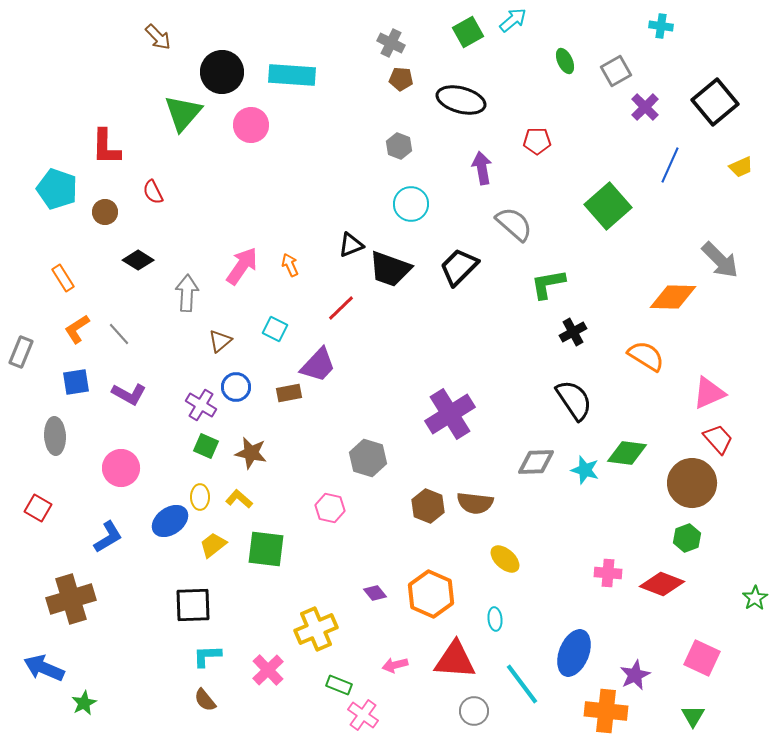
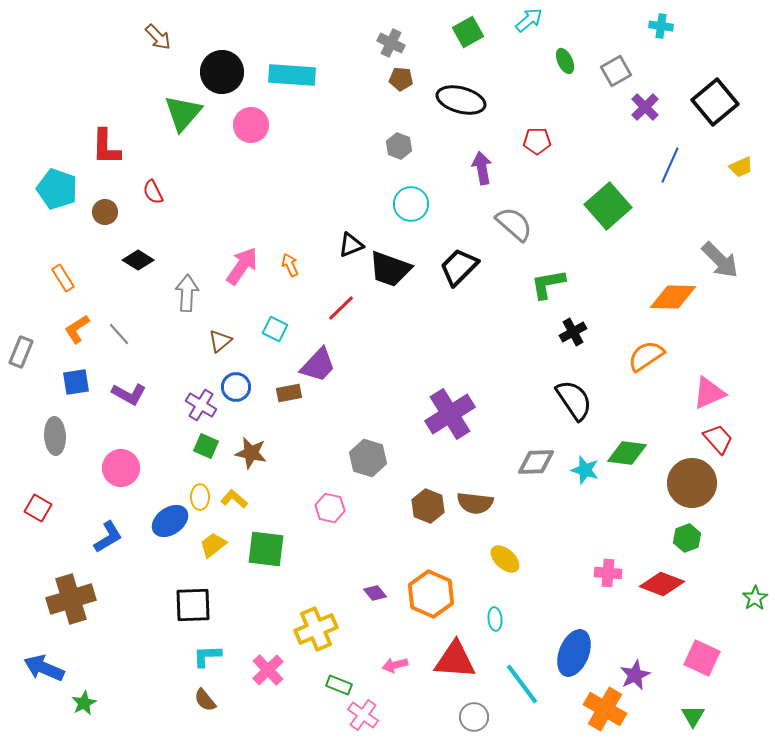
cyan arrow at (513, 20): moved 16 px right
orange semicircle at (646, 356): rotated 66 degrees counterclockwise
yellow L-shape at (239, 499): moved 5 px left
gray circle at (474, 711): moved 6 px down
orange cross at (606, 711): moved 1 px left, 2 px up; rotated 24 degrees clockwise
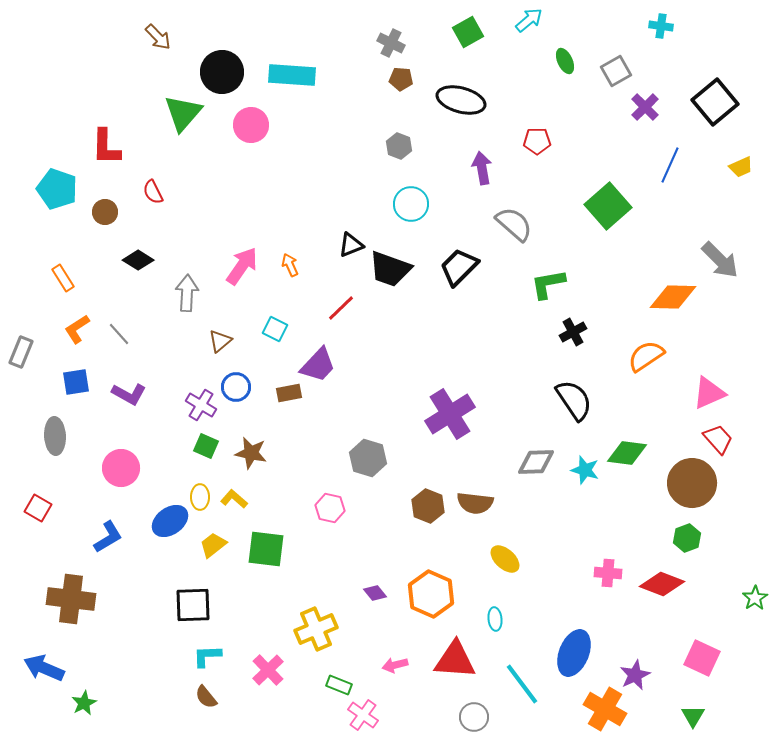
brown cross at (71, 599): rotated 24 degrees clockwise
brown semicircle at (205, 700): moved 1 px right, 3 px up
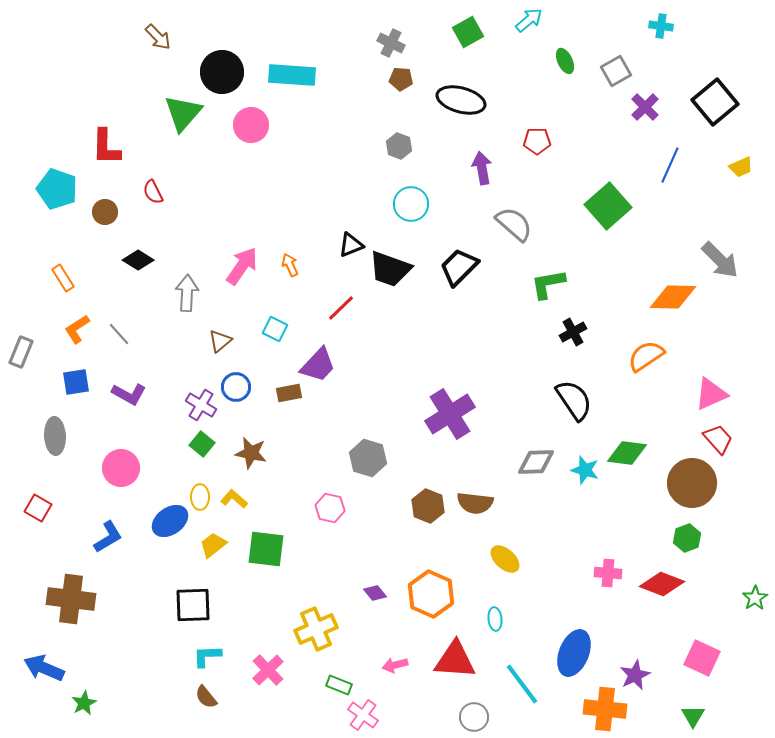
pink triangle at (709, 393): moved 2 px right, 1 px down
green square at (206, 446): moved 4 px left, 2 px up; rotated 15 degrees clockwise
orange cross at (605, 709): rotated 24 degrees counterclockwise
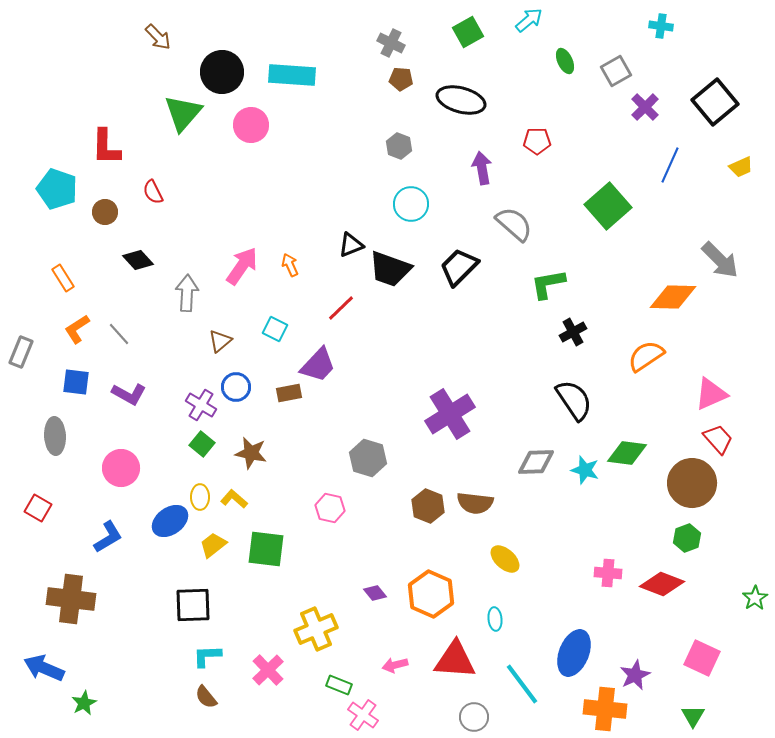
black diamond at (138, 260): rotated 16 degrees clockwise
blue square at (76, 382): rotated 16 degrees clockwise
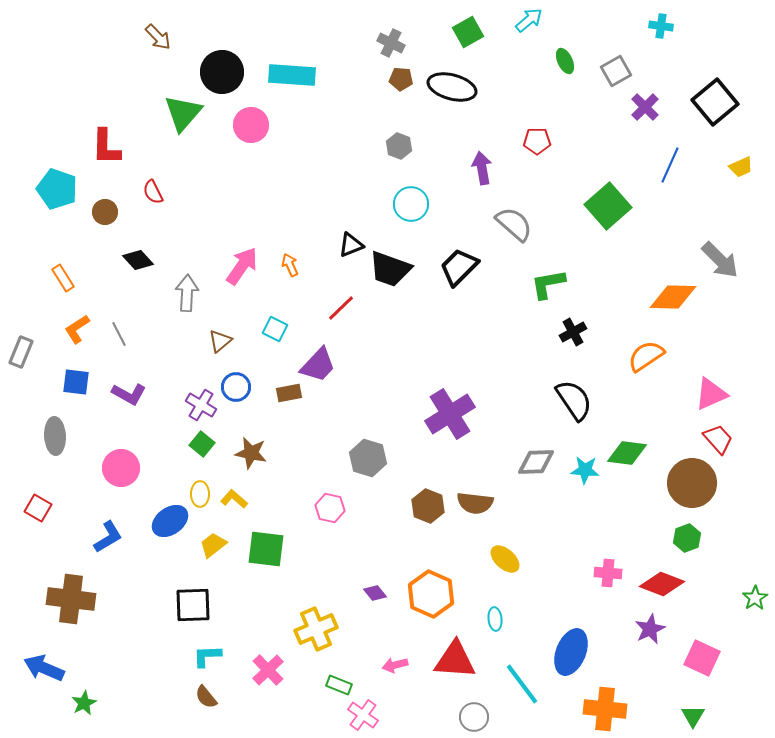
black ellipse at (461, 100): moved 9 px left, 13 px up
gray line at (119, 334): rotated 15 degrees clockwise
cyan star at (585, 470): rotated 12 degrees counterclockwise
yellow ellipse at (200, 497): moved 3 px up
blue ellipse at (574, 653): moved 3 px left, 1 px up
purple star at (635, 675): moved 15 px right, 46 px up
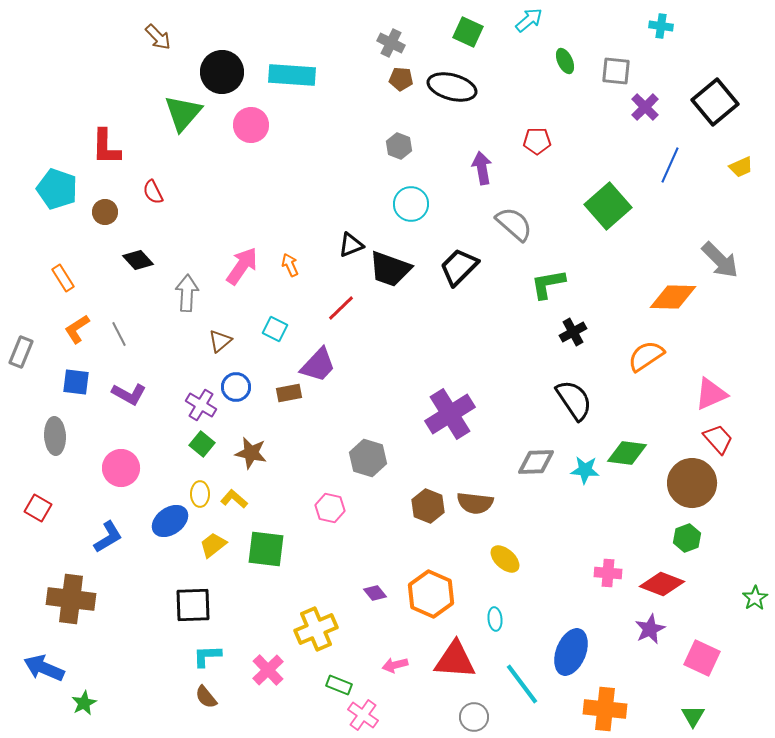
green square at (468, 32): rotated 36 degrees counterclockwise
gray square at (616, 71): rotated 36 degrees clockwise
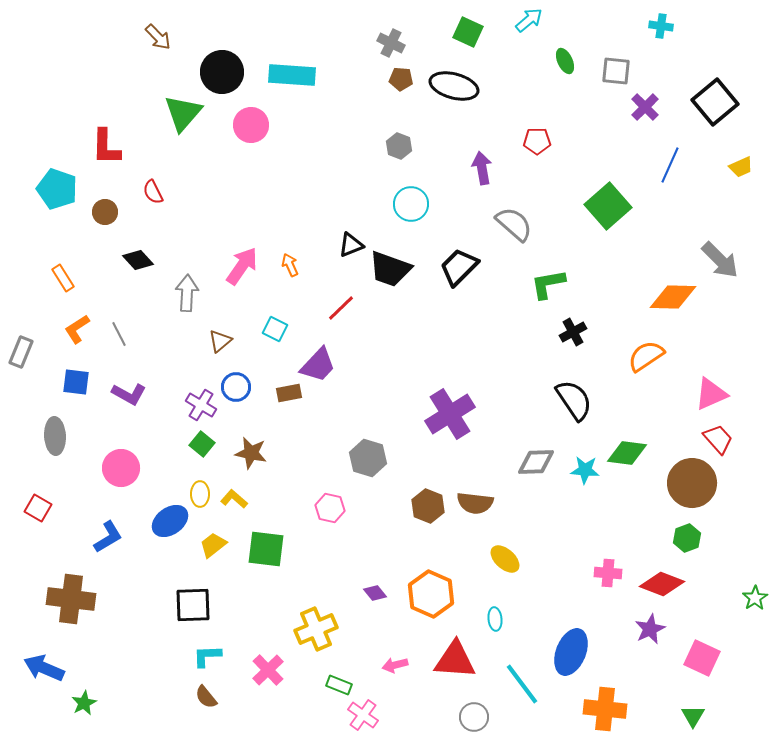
black ellipse at (452, 87): moved 2 px right, 1 px up
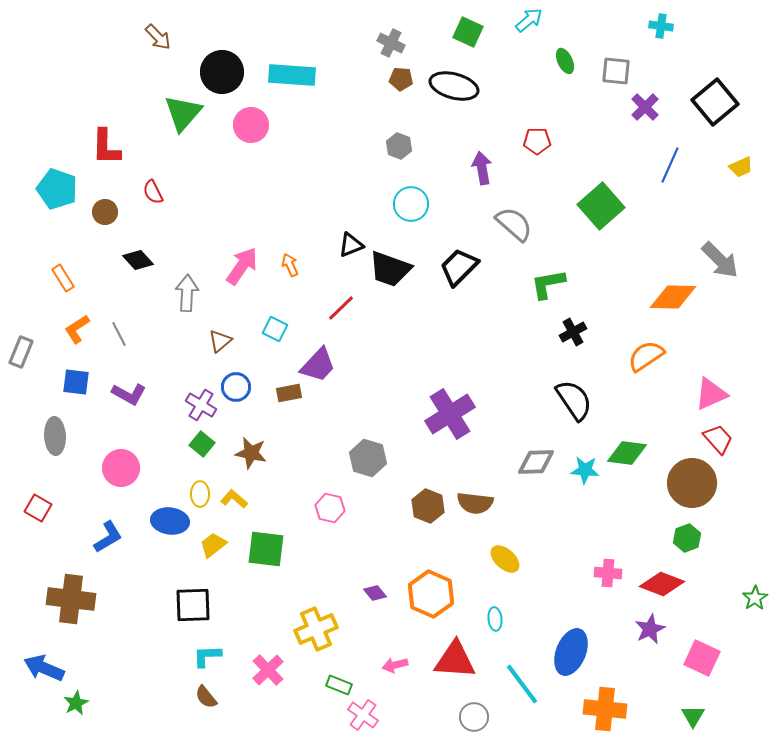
green square at (608, 206): moved 7 px left
blue ellipse at (170, 521): rotated 42 degrees clockwise
green star at (84, 703): moved 8 px left
